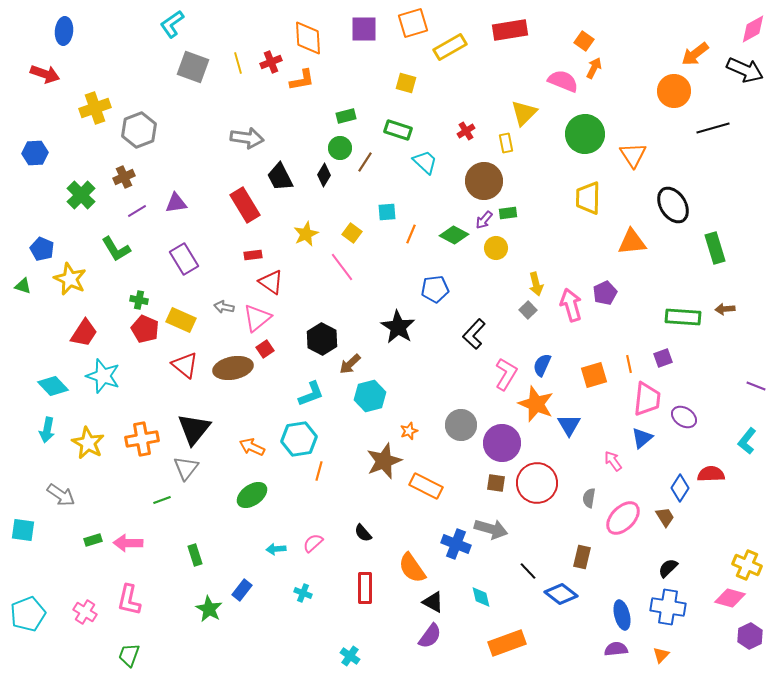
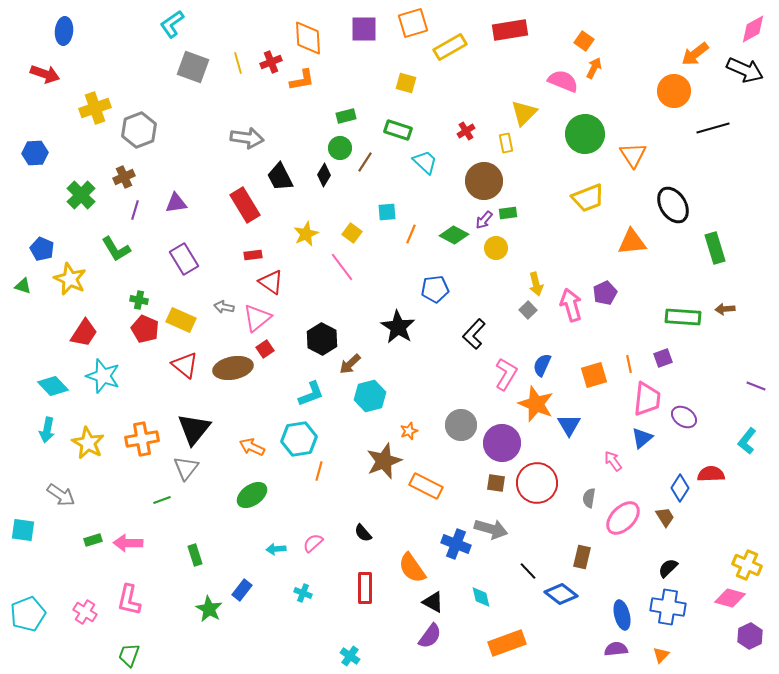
yellow trapezoid at (588, 198): rotated 112 degrees counterclockwise
purple line at (137, 211): moved 2 px left, 1 px up; rotated 42 degrees counterclockwise
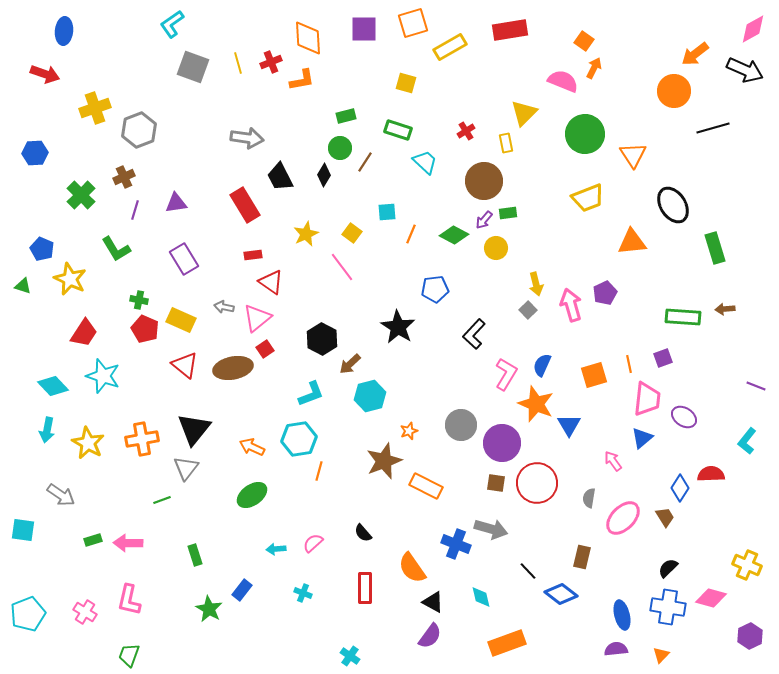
pink diamond at (730, 598): moved 19 px left
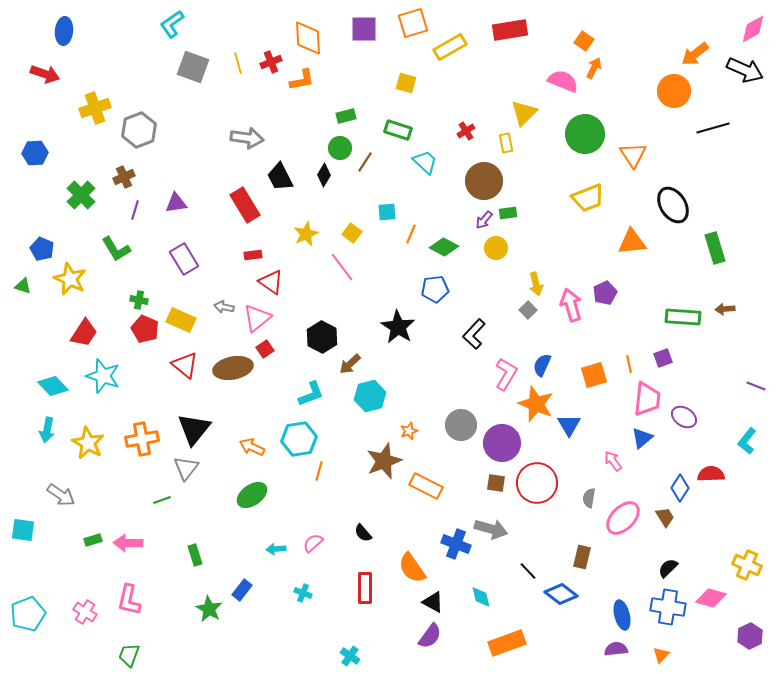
green diamond at (454, 235): moved 10 px left, 12 px down
black hexagon at (322, 339): moved 2 px up
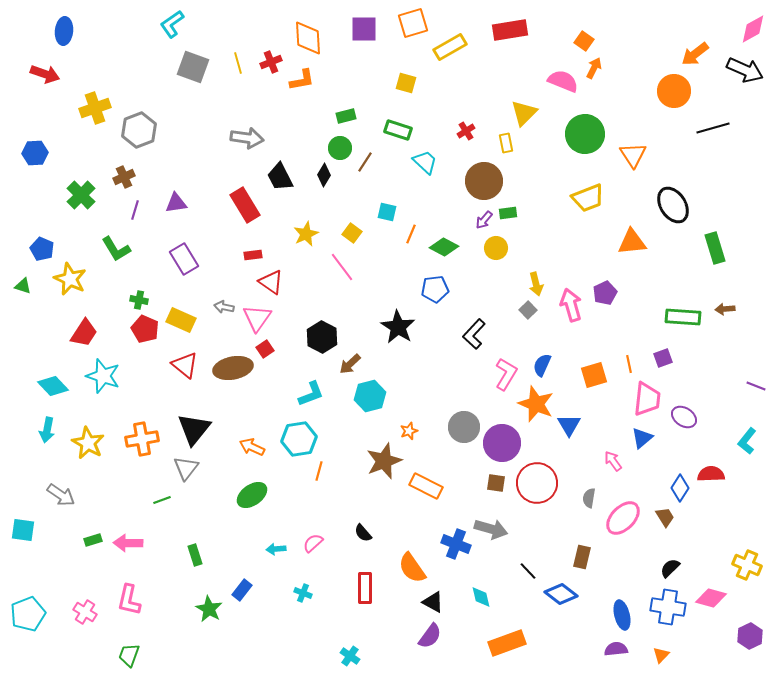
cyan square at (387, 212): rotated 18 degrees clockwise
pink triangle at (257, 318): rotated 16 degrees counterclockwise
gray circle at (461, 425): moved 3 px right, 2 px down
black semicircle at (668, 568): moved 2 px right
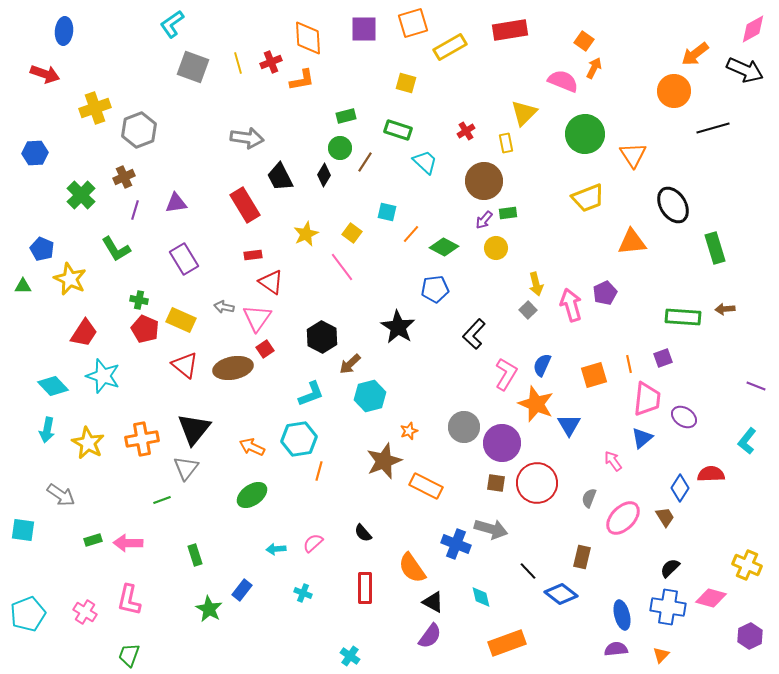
orange line at (411, 234): rotated 18 degrees clockwise
green triangle at (23, 286): rotated 18 degrees counterclockwise
gray semicircle at (589, 498): rotated 12 degrees clockwise
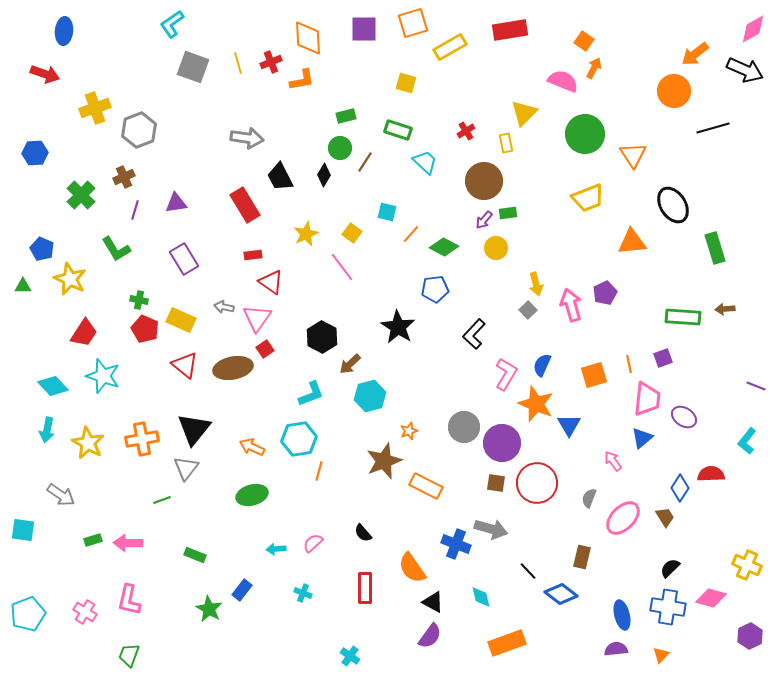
green ellipse at (252, 495): rotated 20 degrees clockwise
green rectangle at (195, 555): rotated 50 degrees counterclockwise
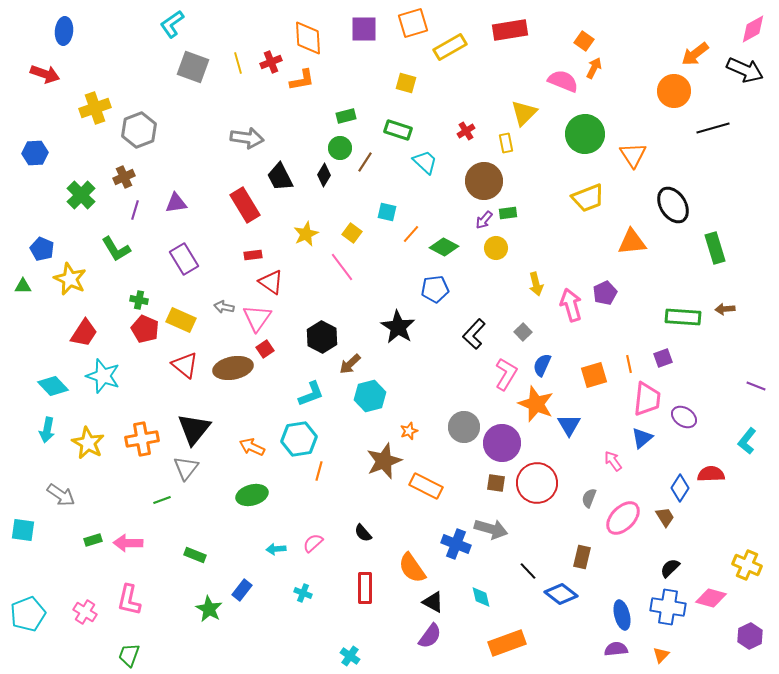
gray square at (528, 310): moved 5 px left, 22 px down
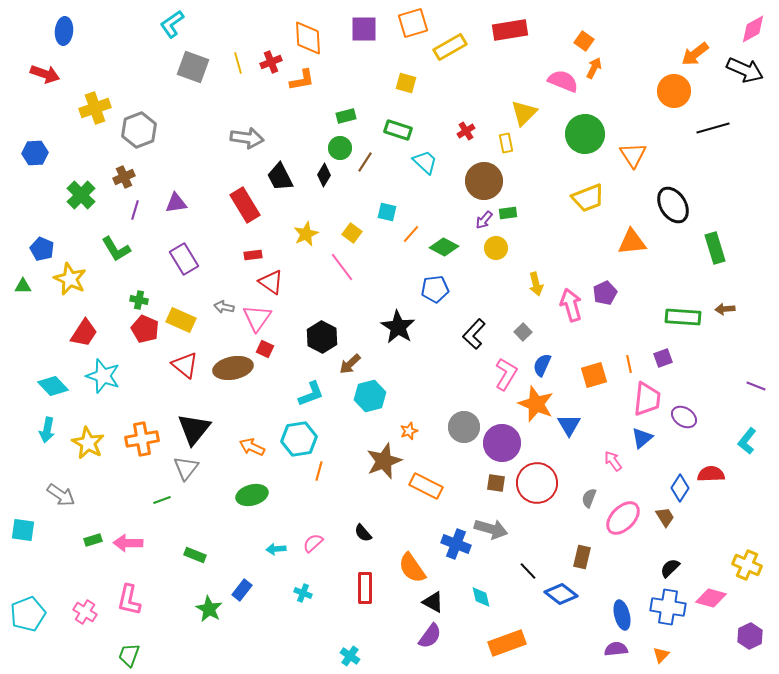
red square at (265, 349): rotated 30 degrees counterclockwise
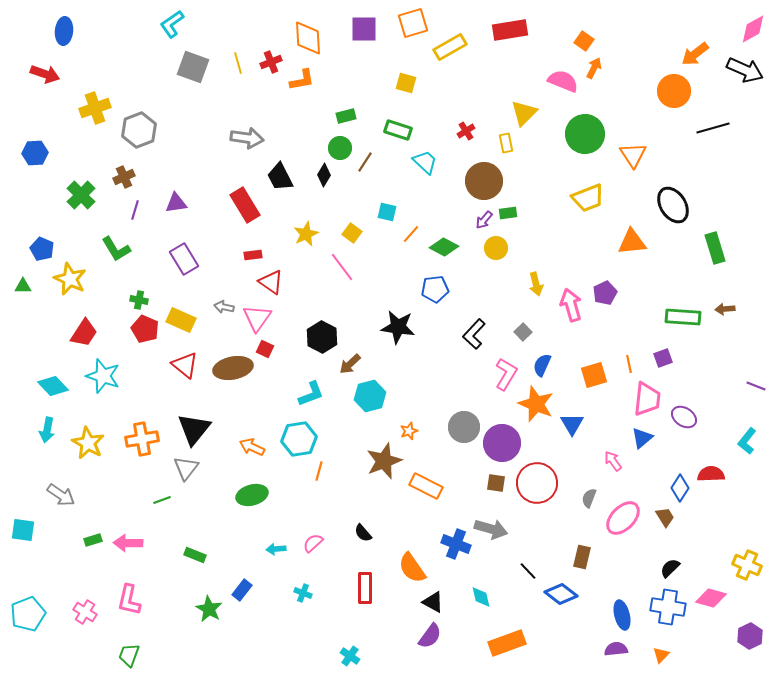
black star at (398, 327): rotated 24 degrees counterclockwise
blue triangle at (569, 425): moved 3 px right, 1 px up
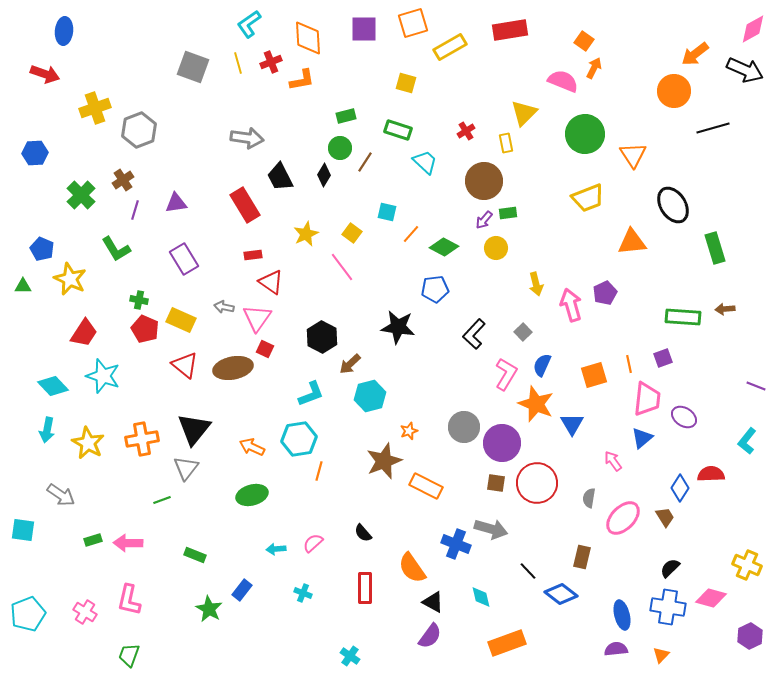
cyan L-shape at (172, 24): moved 77 px right
brown cross at (124, 177): moved 1 px left, 3 px down; rotated 10 degrees counterclockwise
gray semicircle at (589, 498): rotated 12 degrees counterclockwise
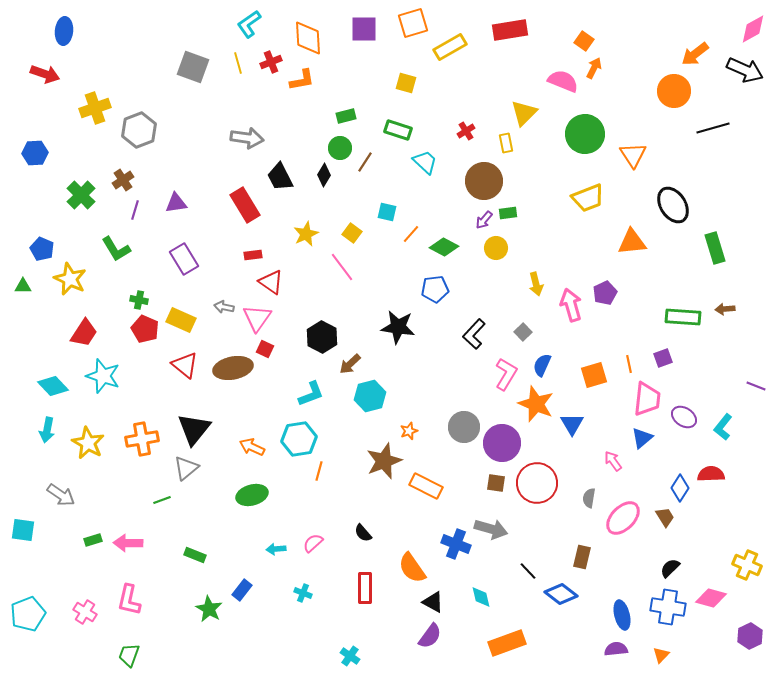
cyan L-shape at (747, 441): moved 24 px left, 14 px up
gray triangle at (186, 468): rotated 12 degrees clockwise
